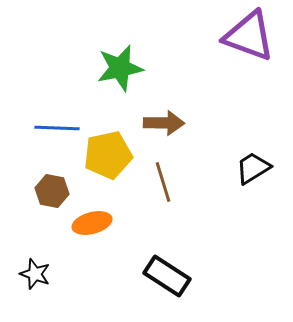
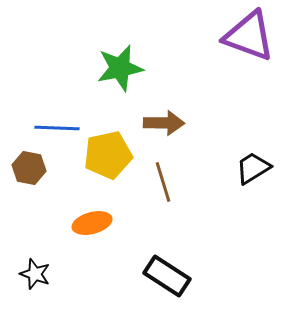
brown hexagon: moved 23 px left, 23 px up
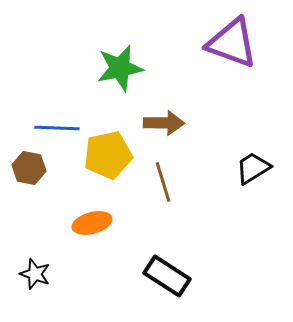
purple triangle: moved 17 px left, 7 px down
